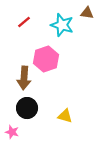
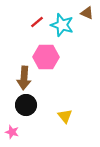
brown triangle: rotated 16 degrees clockwise
red line: moved 13 px right
pink hexagon: moved 2 px up; rotated 20 degrees clockwise
black circle: moved 1 px left, 3 px up
yellow triangle: rotated 35 degrees clockwise
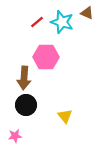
cyan star: moved 3 px up
pink star: moved 3 px right, 4 px down; rotated 24 degrees counterclockwise
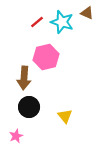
pink hexagon: rotated 15 degrees counterclockwise
black circle: moved 3 px right, 2 px down
pink star: moved 1 px right; rotated 16 degrees counterclockwise
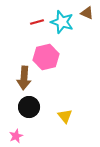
red line: rotated 24 degrees clockwise
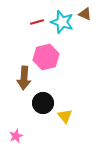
brown triangle: moved 2 px left, 1 px down
black circle: moved 14 px right, 4 px up
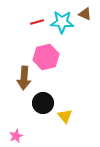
cyan star: rotated 15 degrees counterclockwise
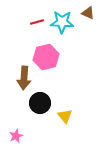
brown triangle: moved 3 px right, 1 px up
black circle: moved 3 px left
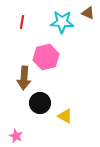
red line: moved 15 px left; rotated 64 degrees counterclockwise
yellow triangle: rotated 21 degrees counterclockwise
pink star: rotated 24 degrees counterclockwise
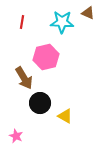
brown arrow: rotated 35 degrees counterclockwise
